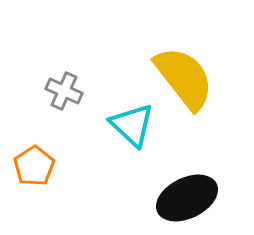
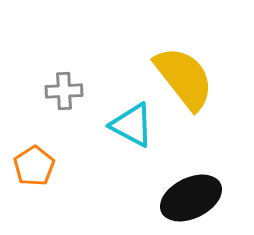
gray cross: rotated 27 degrees counterclockwise
cyan triangle: rotated 15 degrees counterclockwise
black ellipse: moved 4 px right
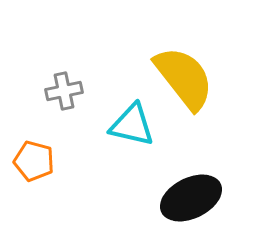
gray cross: rotated 9 degrees counterclockwise
cyan triangle: rotated 15 degrees counterclockwise
orange pentagon: moved 5 px up; rotated 24 degrees counterclockwise
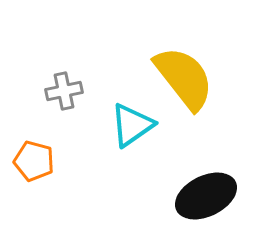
cyan triangle: rotated 48 degrees counterclockwise
black ellipse: moved 15 px right, 2 px up
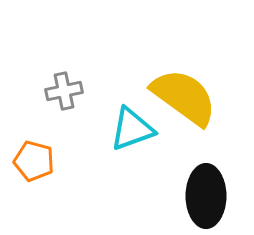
yellow semicircle: moved 19 px down; rotated 16 degrees counterclockwise
cyan triangle: moved 4 px down; rotated 15 degrees clockwise
black ellipse: rotated 64 degrees counterclockwise
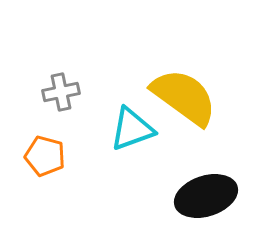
gray cross: moved 3 px left, 1 px down
orange pentagon: moved 11 px right, 5 px up
black ellipse: rotated 72 degrees clockwise
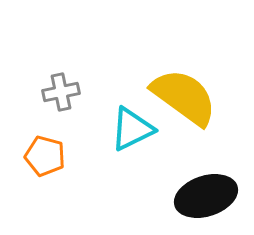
cyan triangle: rotated 6 degrees counterclockwise
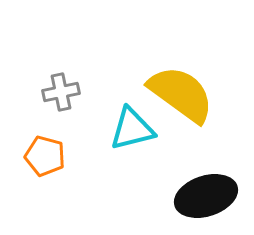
yellow semicircle: moved 3 px left, 3 px up
cyan triangle: rotated 12 degrees clockwise
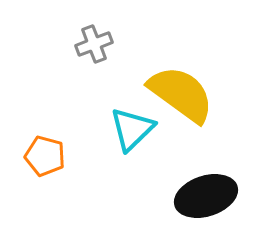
gray cross: moved 33 px right, 48 px up; rotated 9 degrees counterclockwise
cyan triangle: rotated 30 degrees counterclockwise
